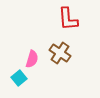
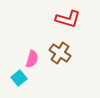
red L-shape: rotated 70 degrees counterclockwise
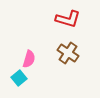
brown cross: moved 8 px right
pink semicircle: moved 3 px left
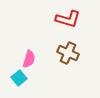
brown cross: rotated 10 degrees counterclockwise
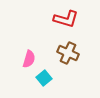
red L-shape: moved 2 px left
cyan square: moved 25 px right
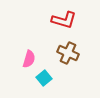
red L-shape: moved 2 px left, 1 px down
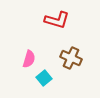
red L-shape: moved 7 px left
brown cross: moved 3 px right, 5 px down
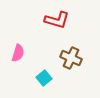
pink semicircle: moved 11 px left, 6 px up
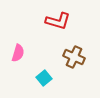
red L-shape: moved 1 px right, 1 px down
brown cross: moved 3 px right, 1 px up
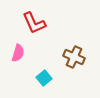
red L-shape: moved 24 px left, 2 px down; rotated 50 degrees clockwise
